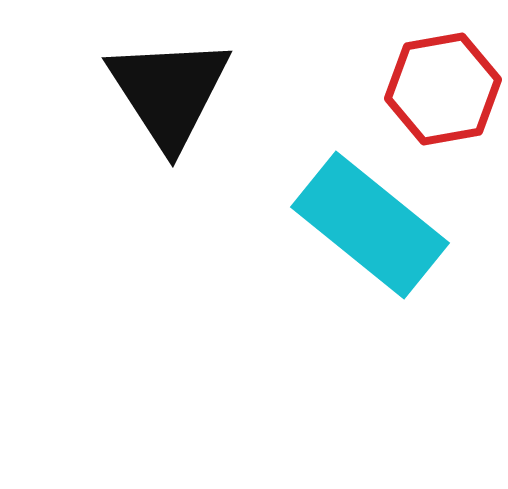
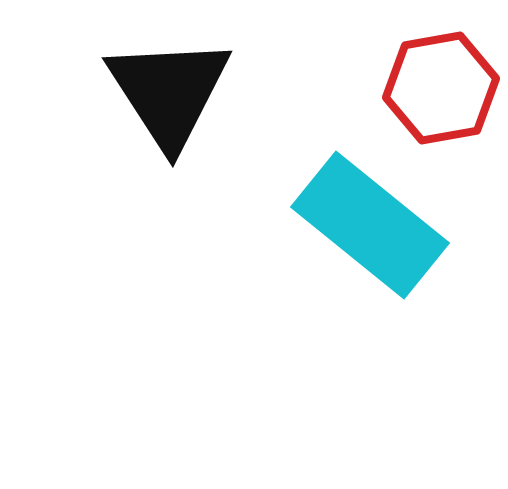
red hexagon: moved 2 px left, 1 px up
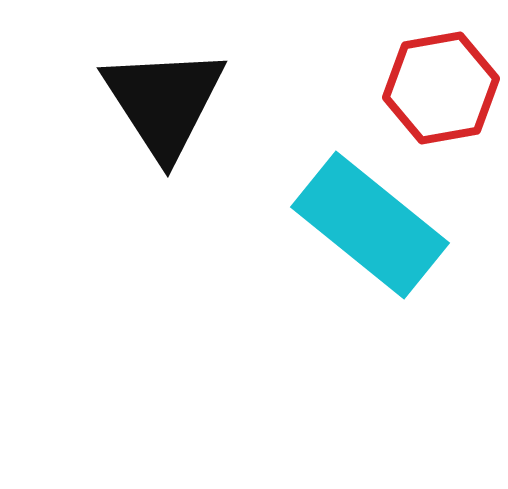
black triangle: moved 5 px left, 10 px down
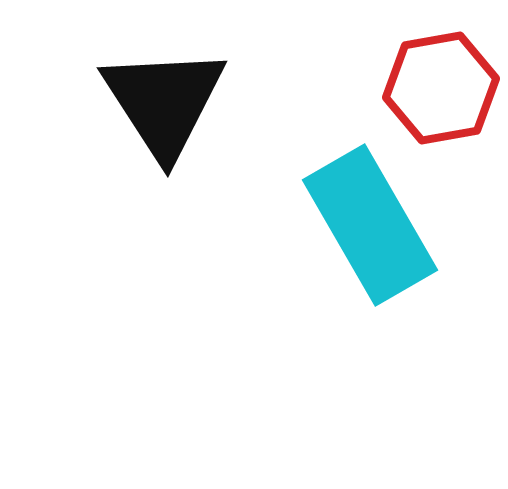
cyan rectangle: rotated 21 degrees clockwise
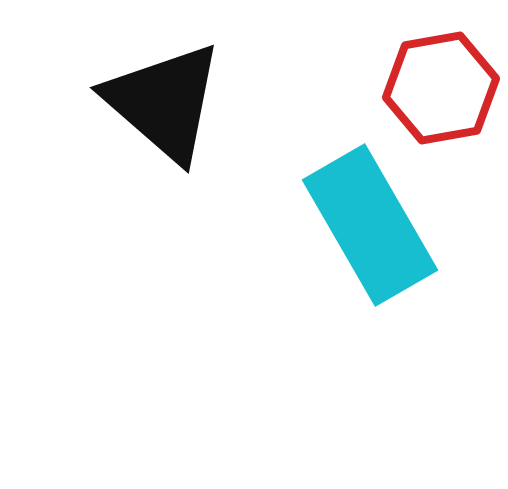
black triangle: rotated 16 degrees counterclockwise
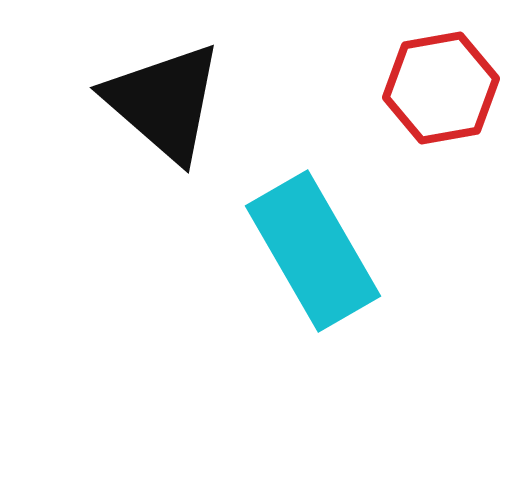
cyan rectangle: moved 57 px left, 26 px down
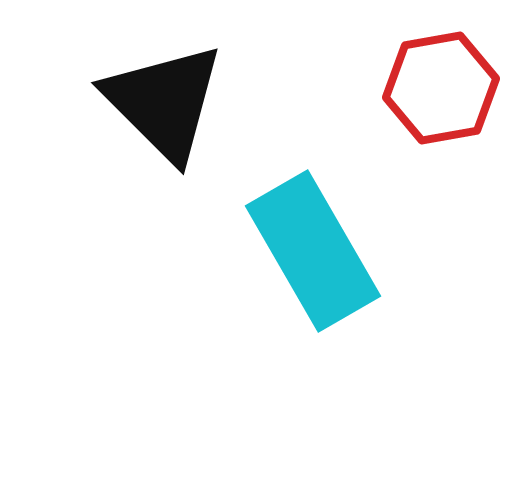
black triangle: rotated 4 degrees clockwise
